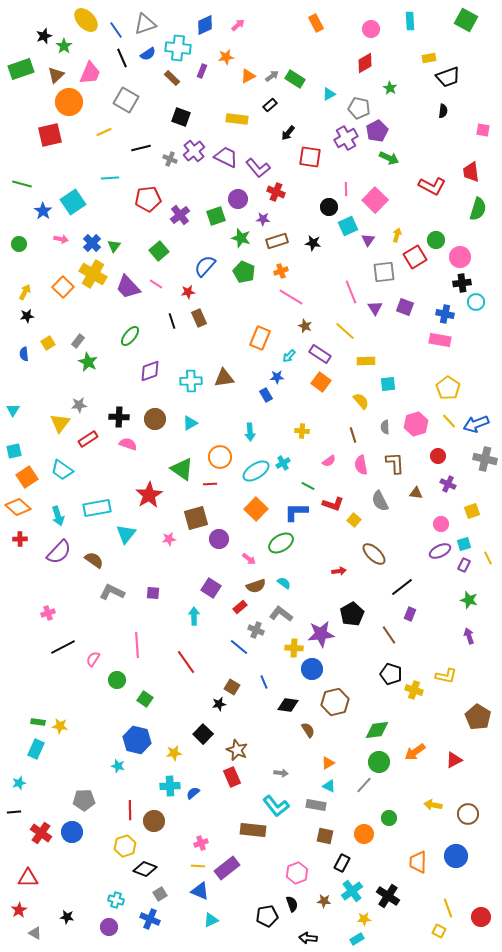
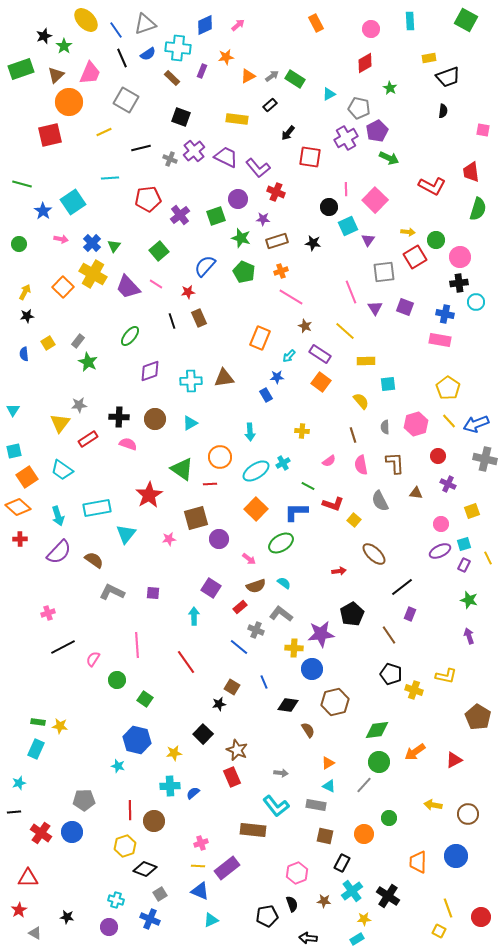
yellow arrow at (397, 235): moved 11 px right, 3 px up; rotated 80 degrees clockwise
black cross at (462, 283): moved 3 px left
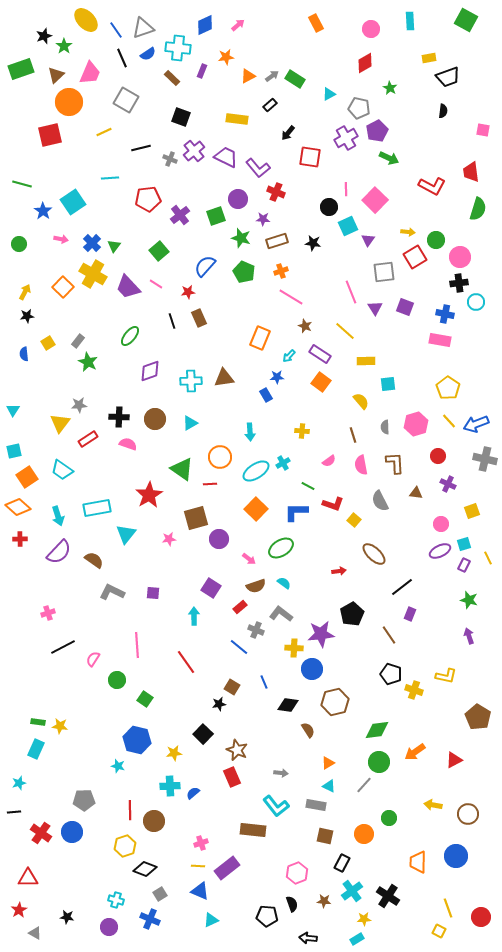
gray triangle at (145, 24): moved 2 px left, 4 px down
green ellipse at (281, 543): moved 5 px down
black pentagon at (267, 916): rotated 15 degrees clockwise
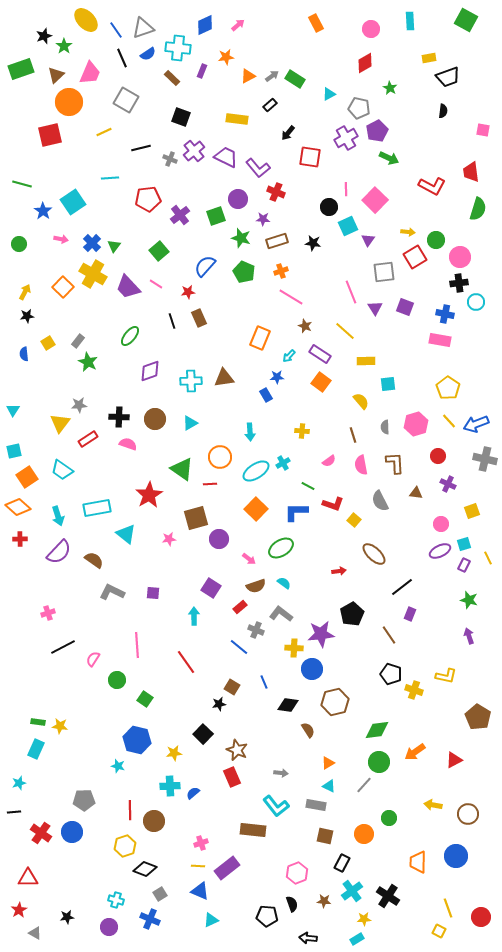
cyan triangle at (126, 534): rotated 30 degrees counterclockwise
black star at (67, 917): rotated 16 degrees counterclockwise
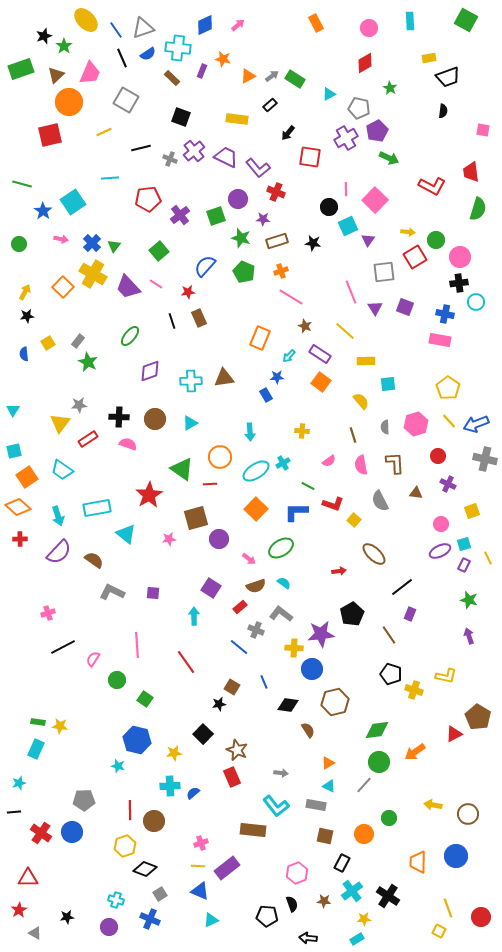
pink circle at (371, 29): moved 2 px left, 1 px up
orange star at (226, 57): moved 3 px left, 2 px down; rotated 21 degrees clockwise
red triangle at (454, 760): moved 26 px up
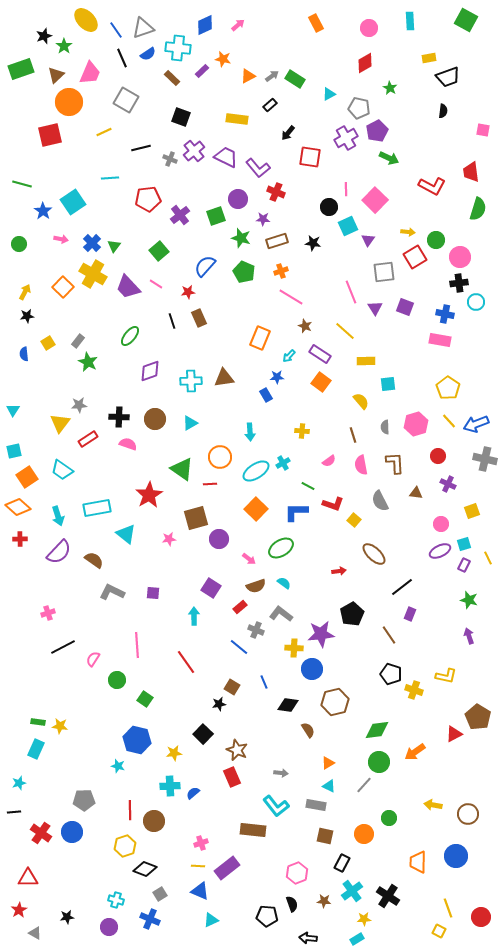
purple rectangle at (202, 71): rotated 24 degrees clockwise
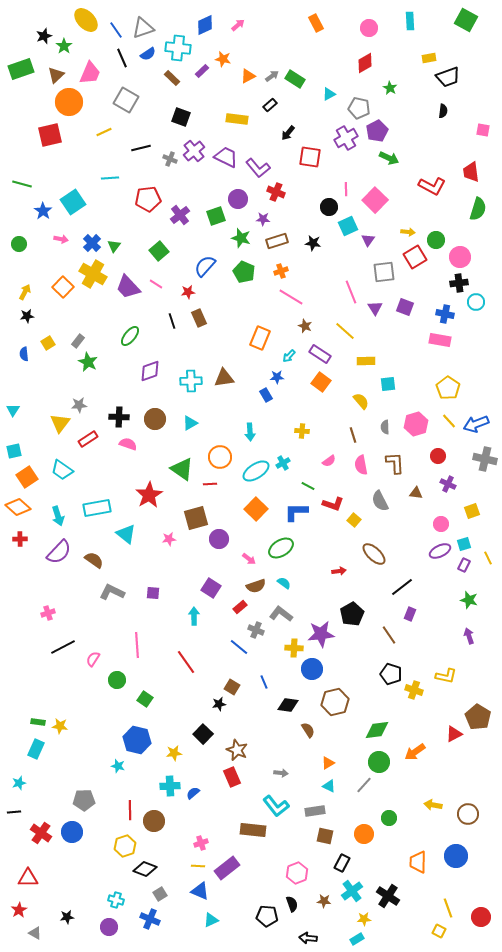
gray rectangle at (316, 805): moved 1 px left, 6 px down; rotated 18 degrees counterclockwise
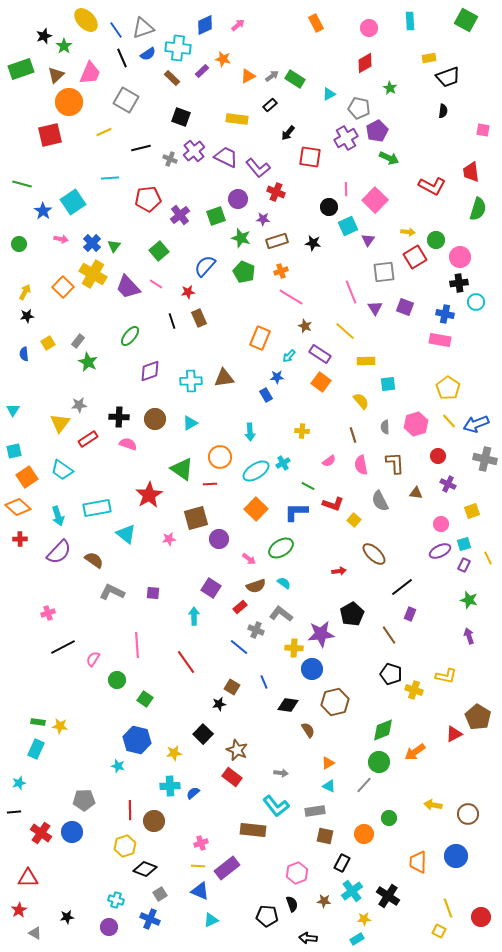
green diamond at (377, 730): moved 6 px right; rotated 15 degrees counterclockwise
red rectangle at (232, 777): rotated 30 degrees counterclockwise
